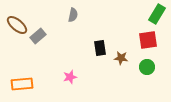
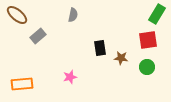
brown ellipse: moved 10 px up
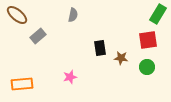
green rectangle: moved 1 px right
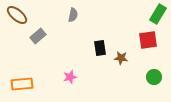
green circle: moved 7 px right, 10 px down
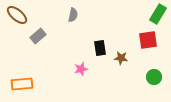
pink star: moved 11 px right, 8 px up
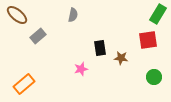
orange rectangle: moved 2 px right; rotated 35 degrees counterclockwise
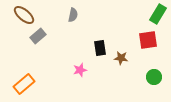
brown ellipse: moved 7 px right
pink star: moved 1 px left, 1 px down
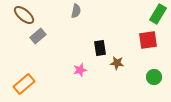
gray semicircle: moved 3 px right, 4 px up
brown star: moved 4 px left, 5 px down
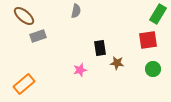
brown ellipse: moved 1 px down
gray rectangle: rotated 21 degrees clockwise
green circle: moved 1 px left, 8 px up
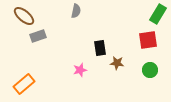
green circle: moved 3 px left, 1 px down
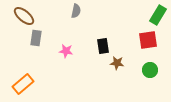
green rectangle: moved 1 px down
gray rectangle: moved 2 px left, 2 px down; rotated 63 degrees counterclockwise
black rectangle: moved 3 px right, 2 px up
pink star: moved 14 px left, 19 px up; rotated 24 degrees clockwise
orange rectangle: moved 1 px left
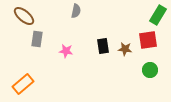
gray rectangle: moved 1 px right, 1 px down
brown star: moved 8 px right, 14 px up
